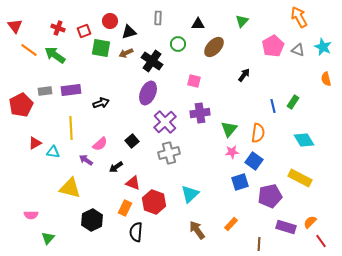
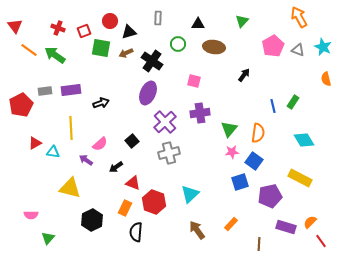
brown ellipse at (214, 47): rotated 55 degrees clockwise
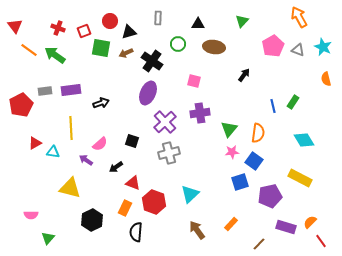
black square at (132, 141): rotated 32 degrees counterclockwise
brown line at (259, 244): rotated 40 degrees clockwise
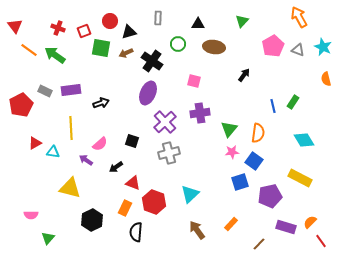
gray rectangle at (45, 91): rotated 32 degrees clockwise
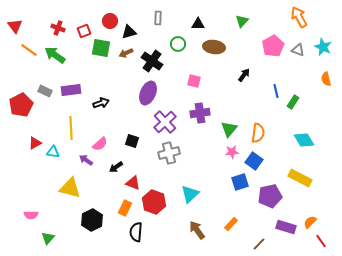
blue line at (273, 106): moved 3 px right, 15 px up
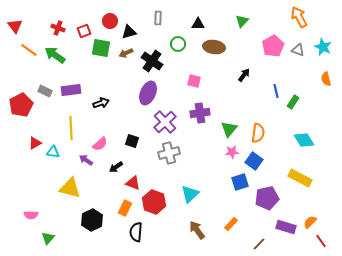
purple pentagon at (270, 196): moved 3 px left, 2 px down
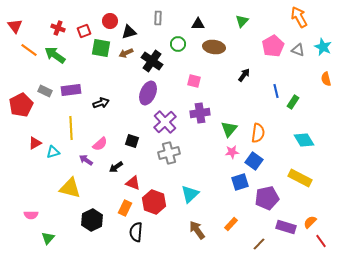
cyan triangle at (53, 152): rotated 24 degrees counterclockwise
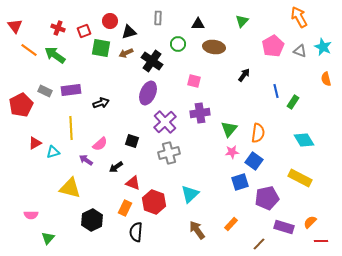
gray triangle at (298, 50): moved 2 px right, 1 px down
purple rectangle at (286, 227): moved 2 px left
red line at (321, 241): rotated 56 degrees counterclockwise
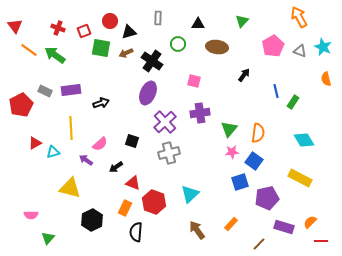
brown ellipse at (214, 47): moved 3 px right
